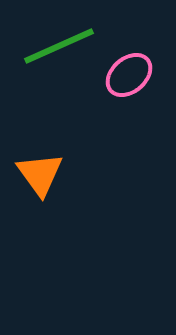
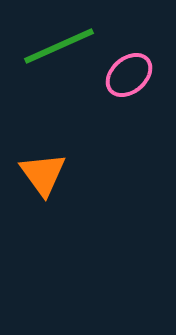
orange triangle: moved 3 px right
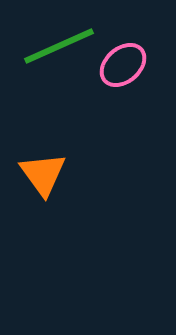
pink ellipse: moved 6 px left, 10 px up
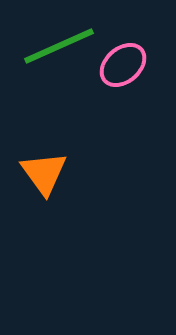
orange triangle: moved 1 px right, 1 px up
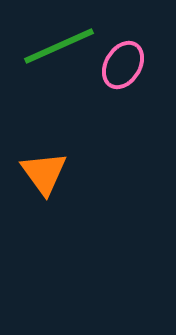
pink ellipse: rotated 18 degrees counterclockwise
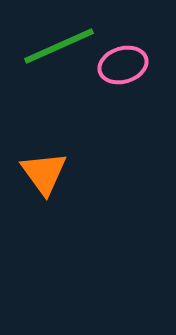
pink ellipse: rotated 42 degrees clockwise
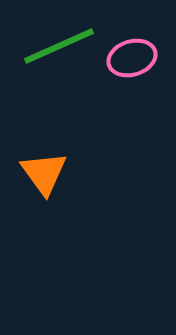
pink ellipse: moved 9 px right, 7 px up
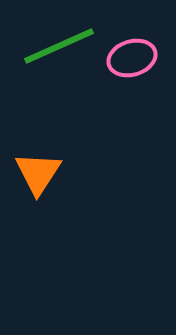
orange triangle: moved 6 px left; rotated 9 degrees clockwise
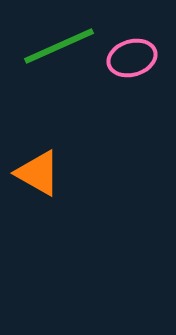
orange triangle: rotated 33 degrees counterclockwise
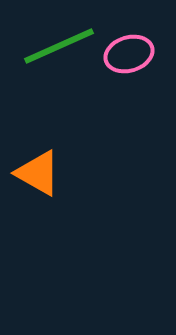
pink ellipse: moved 3 px left, 4 px up
